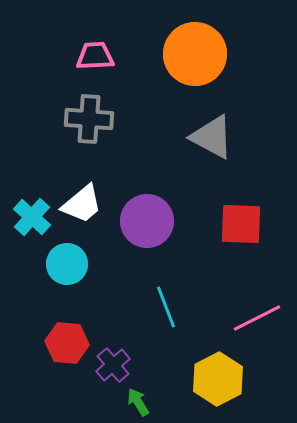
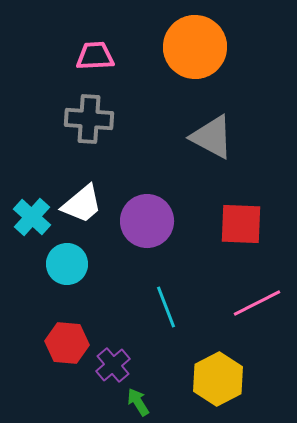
orange circle: moved 7 px up
pink line: moved 15 px up
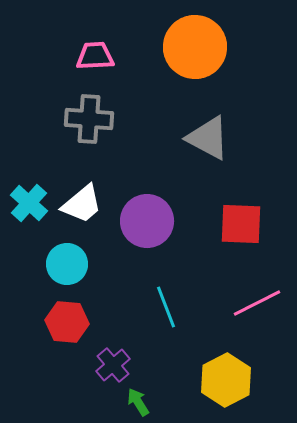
gray triangle: moved 4 px left, 1 px down
cyan cross: moved 3 px left, 14 px up
red hexagon: moved 21 px up
yellow hexagon: moved 8 px right, 1 px down
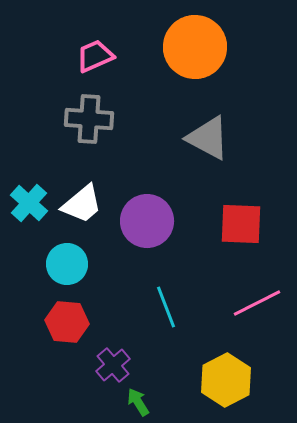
pink trapezoid: rotated 21 degrees counterclockwise
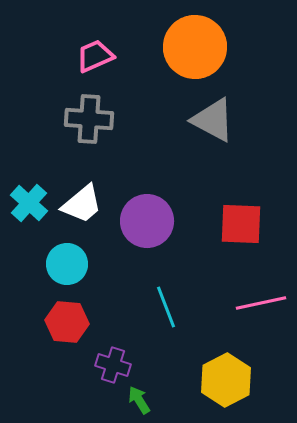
gray triangle: moved 5 px right, 18 px up
pink line: moved 4 px right; rotated 15 degrees clockwise
purple cross: rotated 32 degrees counterclockwise
green arrow: moved 1 px right, 2 px up
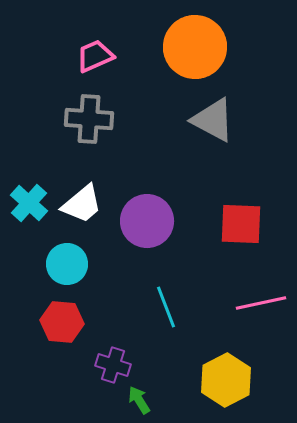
red hexagon: moved 5 px left
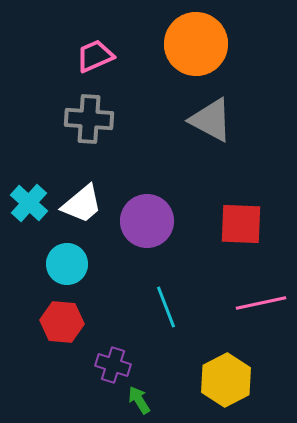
orange circle: moved 1 px right, 3 px up
gray triangle: moved 2 px left
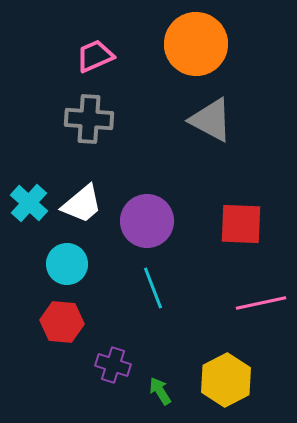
cyan line: moved 13 px left, 19 px up
green arrow: moved 21 px right, 9 px up
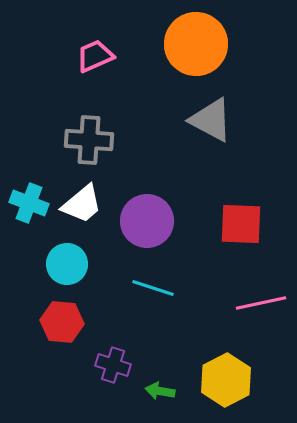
gray cross: moved 21 px down
cyan cross: rotated 21 degrees counterclockwise
cyan line: rotated 51 degrees counterclockwise
green arrow: rotated 48 degrees counterclockwise
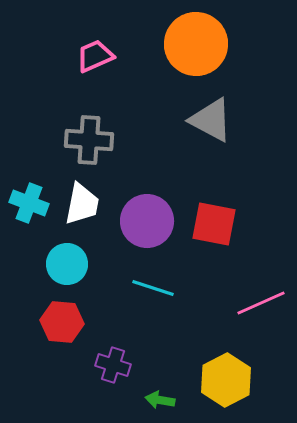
white trapezoid: rotated 39 degrees counterclockwise
red square: moved 27 px left; rotated 9 degrees clockwise
pink line: rotated 12 degrees counterclockwise
green arrow: moved 9 px down
